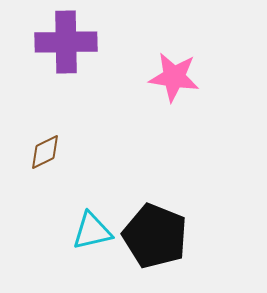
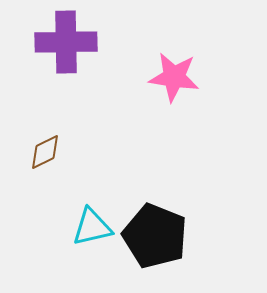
cyan triangle: moved 4 px up
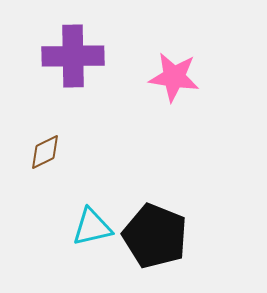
purple cross: moved 7 px right, 14 px down
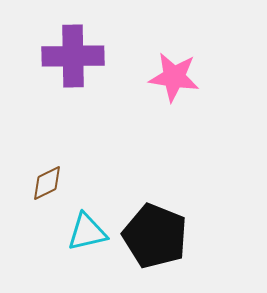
brown diamond: moved 2 px right, 31 px down
cyan triangle: moved 5 px left, 5 px down
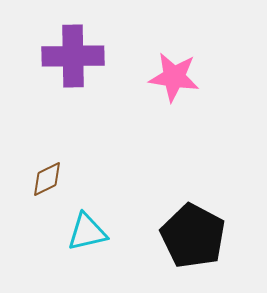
brown diamond: moved 4 px up
black pentagon: moved 38 px right; rotated 6 degrees clockwise
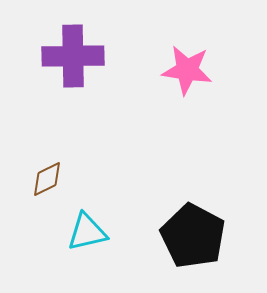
pink star: moved 13 px right, 7 px up
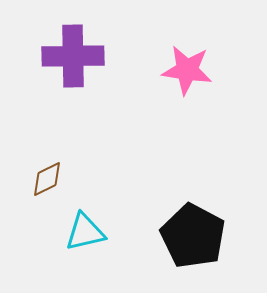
cyan triangle: moved 2 px left
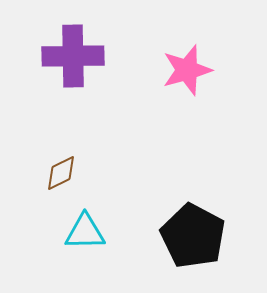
pink star: rotated 24 degrees counterclockwise
brown diamond: moved 14 px right, 6 px up
cyan triangle: rotated 12 degrees clockwise
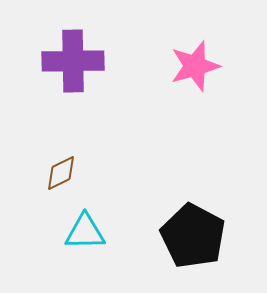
purple cross: moved 5 px down
pink star: moved 8 px right, 4 px up
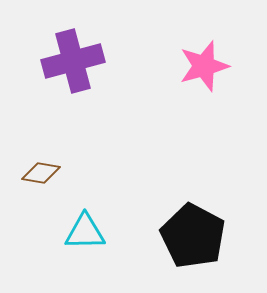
purple cross: rotated 14 degrees counterclockwise
pink star: moved 9 px right
brown diamond: moved 20 px left; rotated 36 degrees clockwise
